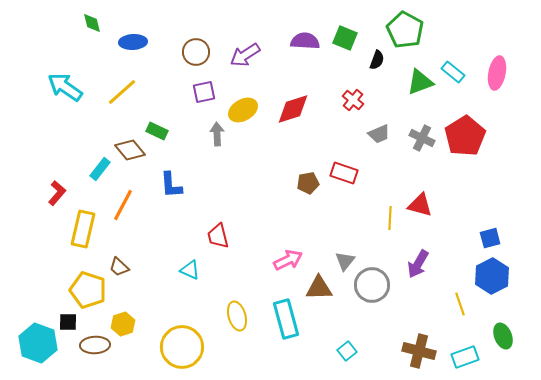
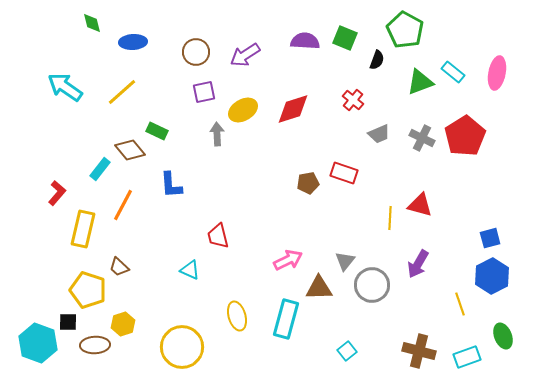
cyan rectangle at (286, 319): rotated 30 degrees clockwise
cyan rectangle at (465, 357): moved 2 px right
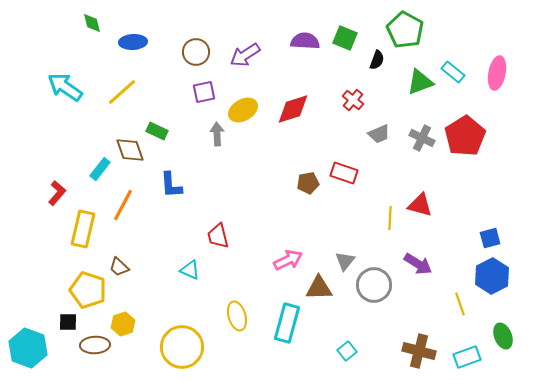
brown diamond at (130, 150): rotated 20 degrees clockwise
purple arrow at (418, 264): rotated 88 degrees counterclockwise
gray circle at (372, 285): moved 2 px right
cyan rectangle at (286, 319): moved 1 px right, 4 px down
cyan hexagon at (38, 343): moved 10 px left, 5 px down
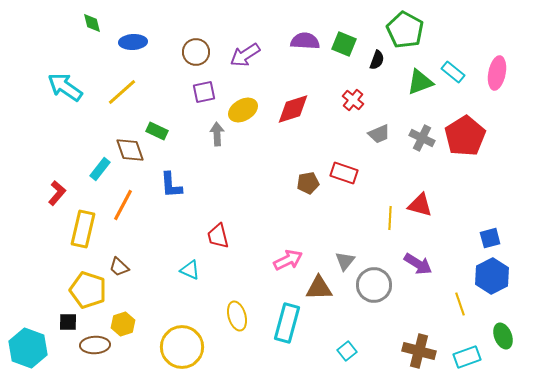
green square at (345, 38): moved 1 px left, 6 px down
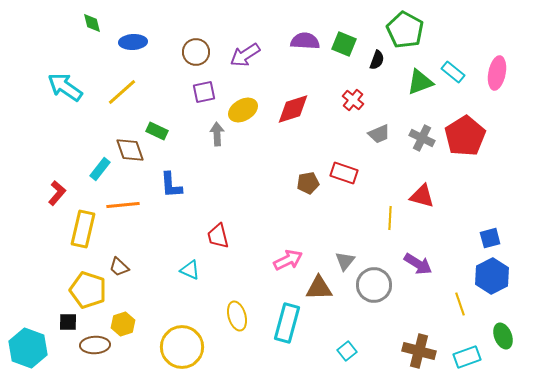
orange line at (123, 205): rotated 56 degrees clockwise
red triangle at (420, 205): moved 2 px right, 9 px up
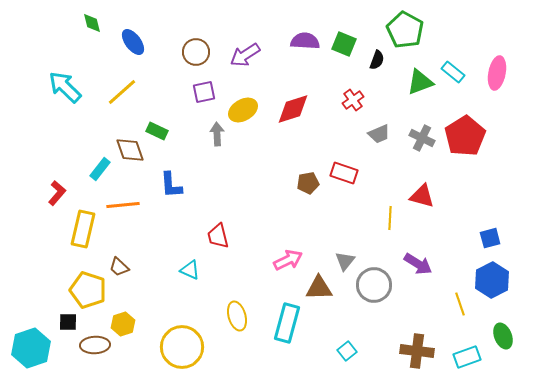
blue ellipse at (133, 42): rotated 56 degrees clockwise
cyan arrow at (65, 87): rotated 9 degrees clockwise
red cross at (353, 100): rotated 15 degrees clockwise
blue hexagon at (492, 276): moved 4 px down
cyan hexagon at (28, 348): moved 3 px right; rotated 21 degrees clockwise
brown cross at (419, 351): moved 2 px left; rotated 8 degrees counterclockwise
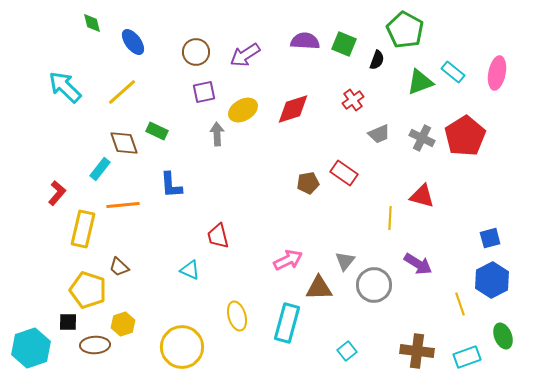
brown diamond at (130, 150): moved 6 px left, 7 px up
red rectangle at (344, 173): rotated 16 degrees clockwise
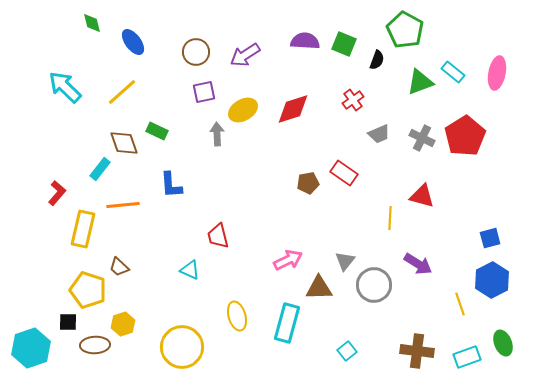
green ellipse at (503, 336): moved 7 px down
